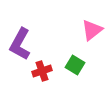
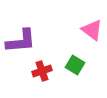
pink triangle: rotated 45 degrees counterclockwise
purple L-shape: moved 1 px right, 3 px up; rotated 124 degrees counterclockwise
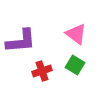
pink triangle: moved 16 px left, 4 px down
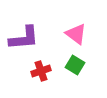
purple L-shape: moved 3 px right, 3 px up
red cross: moved 1 px left
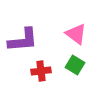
purple L-shape: moved 1 px left, 2 px down
red cross: rotated 12 degrees clockwise
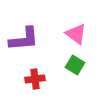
purple L-shape: moved 1 px right, 1 px up
red cross: moved 6 px left, 8 px down
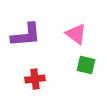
purple L-shape: moved 2 px right, 4 px up
green square: moved 11 px right; rotated 18 degrees counterclockwise
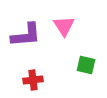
pink triangle: moved 12 px left, 8 px up; rotated 20 degrees clockwise
red cross: moved 2 px left, 1 px down
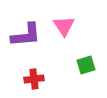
green square: rotated 30 degrees counterclockwise
red cross: moved 1 px right, 1 px up
